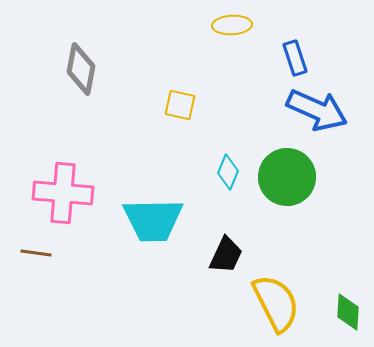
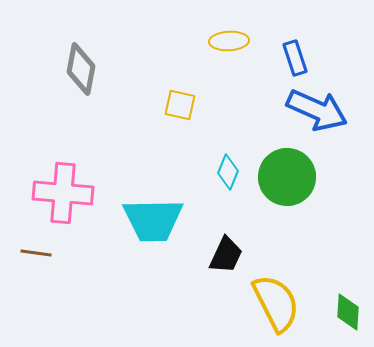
yellow ellipse: moved 3 px left, 16 px down
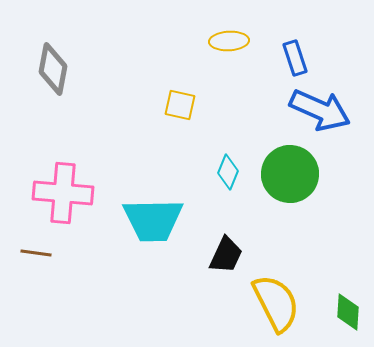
gray diamond: moved 28 px left
blue arrow: moved 3 px right
green circle: moved 3 px right, 3 px up
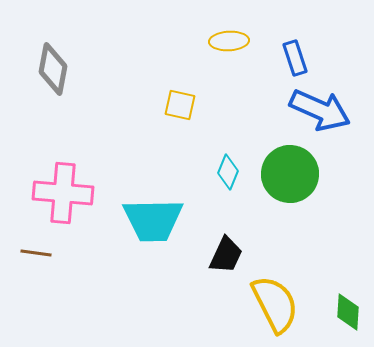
yellow semicircle: moved 1 px left, 1 px down
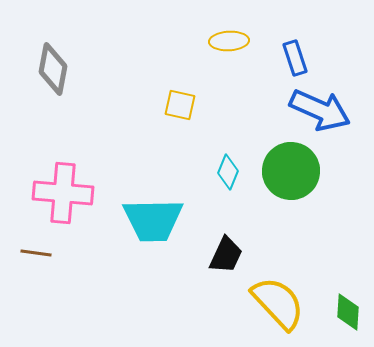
green circle: moved 1 px right, 3 px up
yellow semicircle: moved 3 px right, 1 px up; rotated 16 degrees counterclockwise
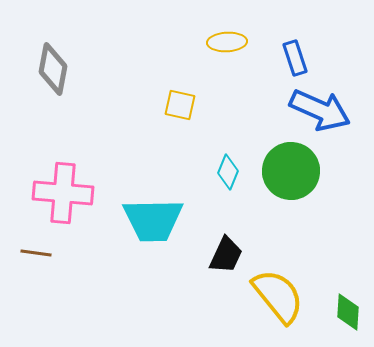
yellow ellipse: moved 2 px left, 1 px down
yellow semicircle: moved 7 px up; rotated 4 degrees clockwise
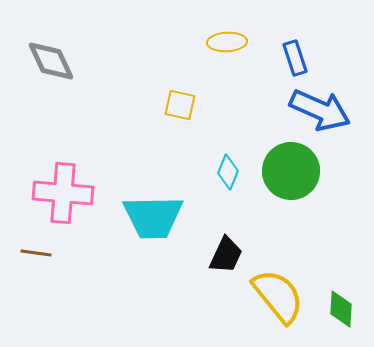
gray diamond: moved 2 px left, 8 px up; rotated 36 degrees counterclockwise
cyan trapezoid: moved 3 px up
green diamond: moved 7 px left, 3 px up
